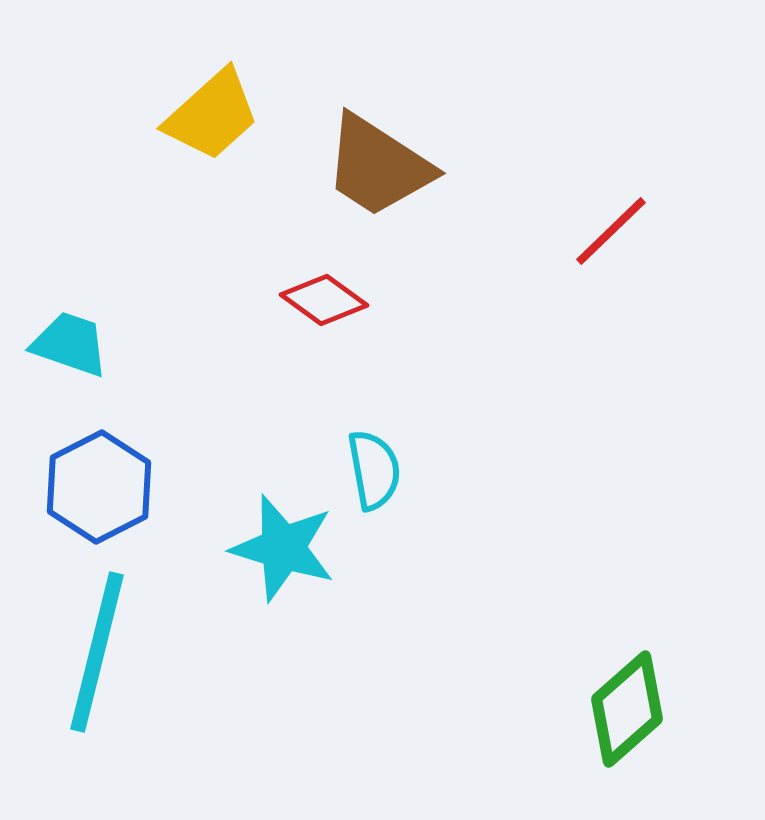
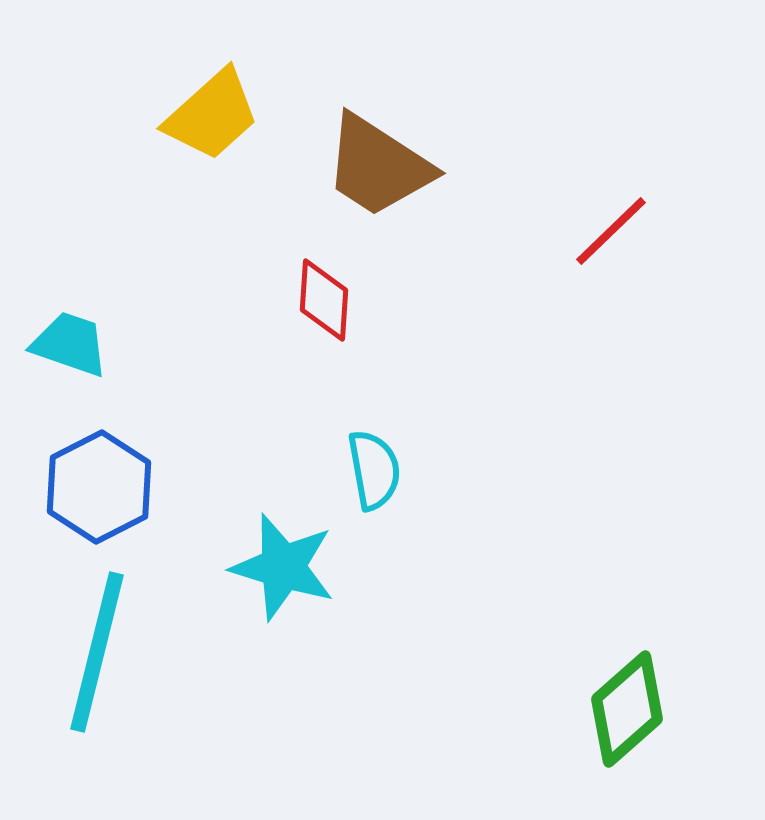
red diamond: rotated 58 degrees clockwise
cyan star: moved 19 px down
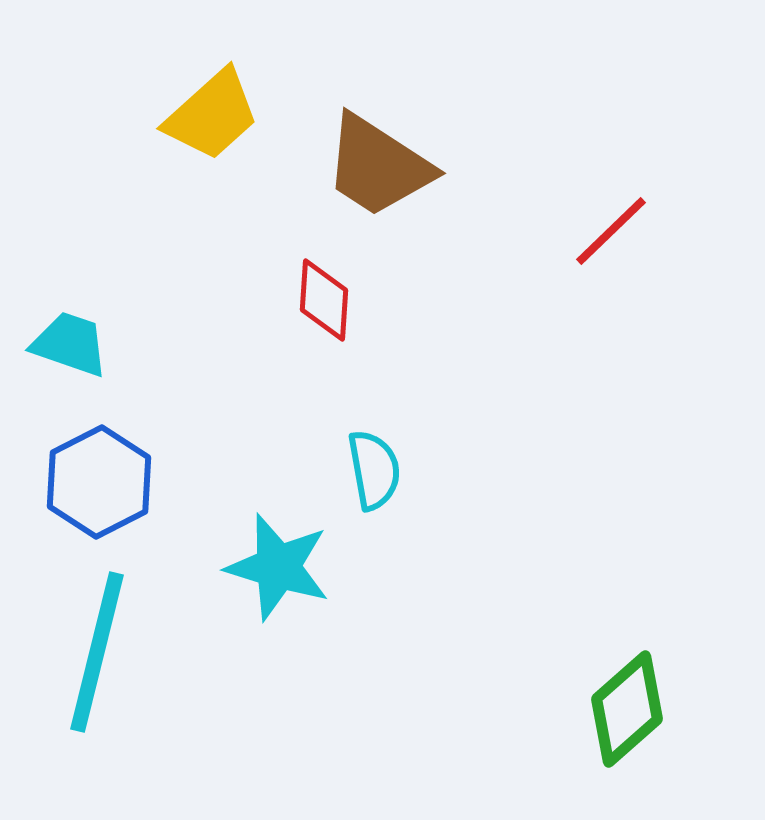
blue hexagon: moved 5 px up
cyan star: moved 5 px left
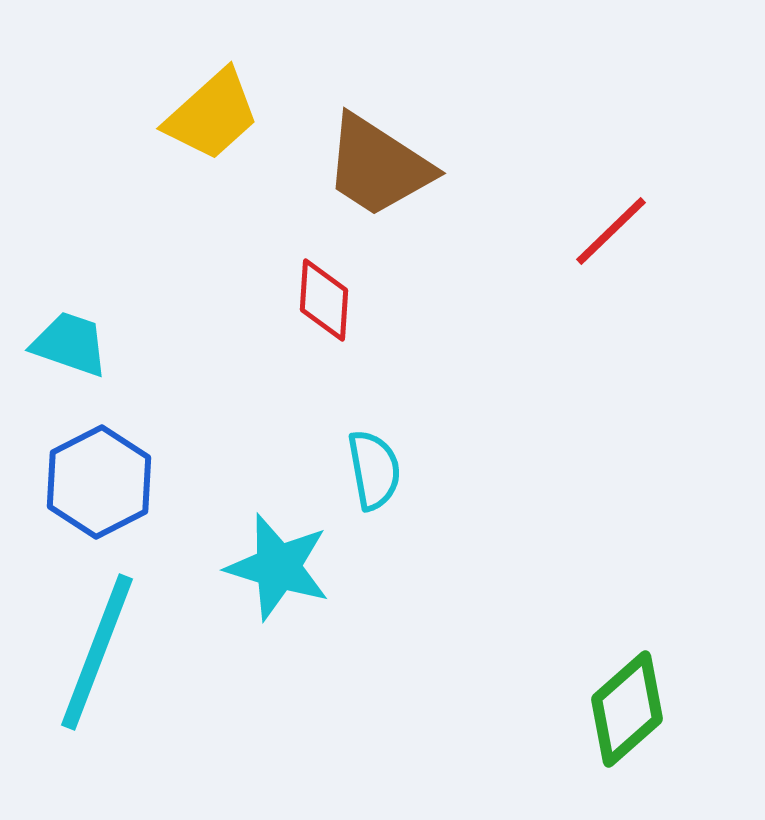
cyan line: rotated 7 degrees clockwise
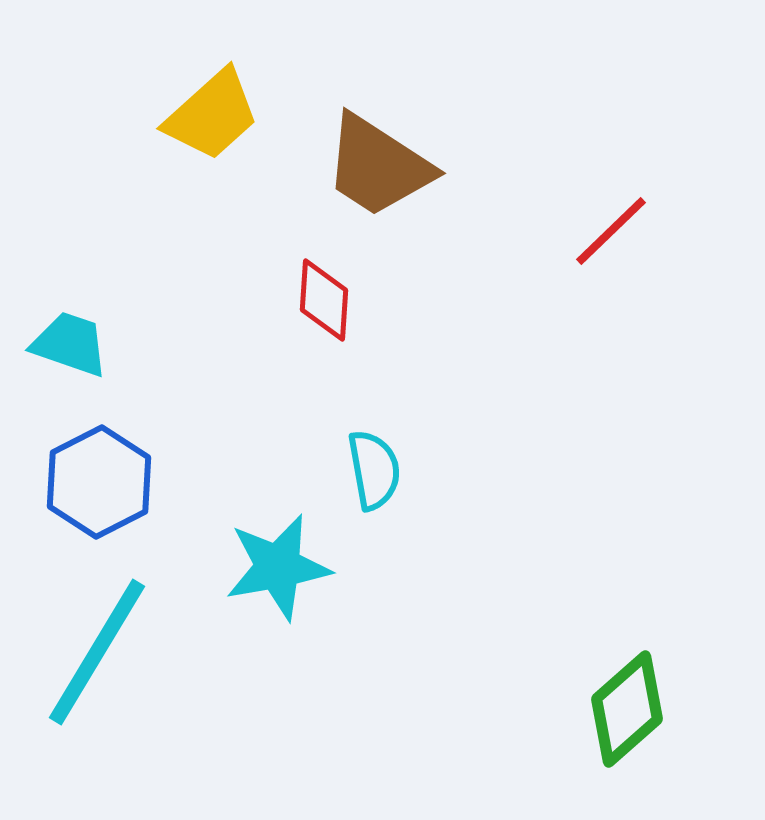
cyan star: rotated 27 degrees counterclockwise
cyan line: rotated 10 degrees clockwise
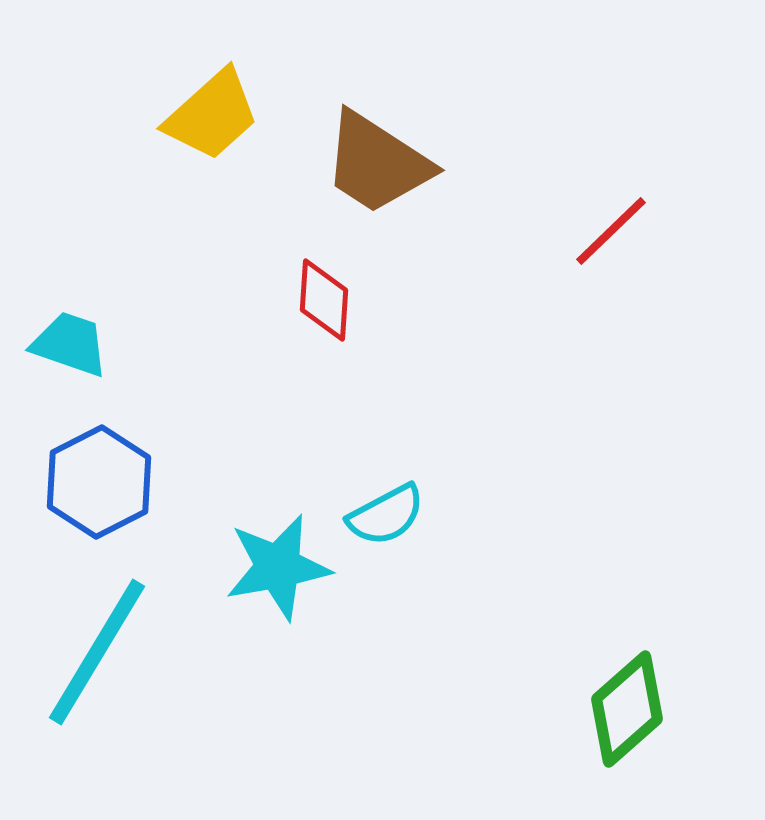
brown trapezoid: moved 1 px left, 3 px up
cyan semicircle: moved 12 px right, 45 px down; rotated 72 degrees clockwise
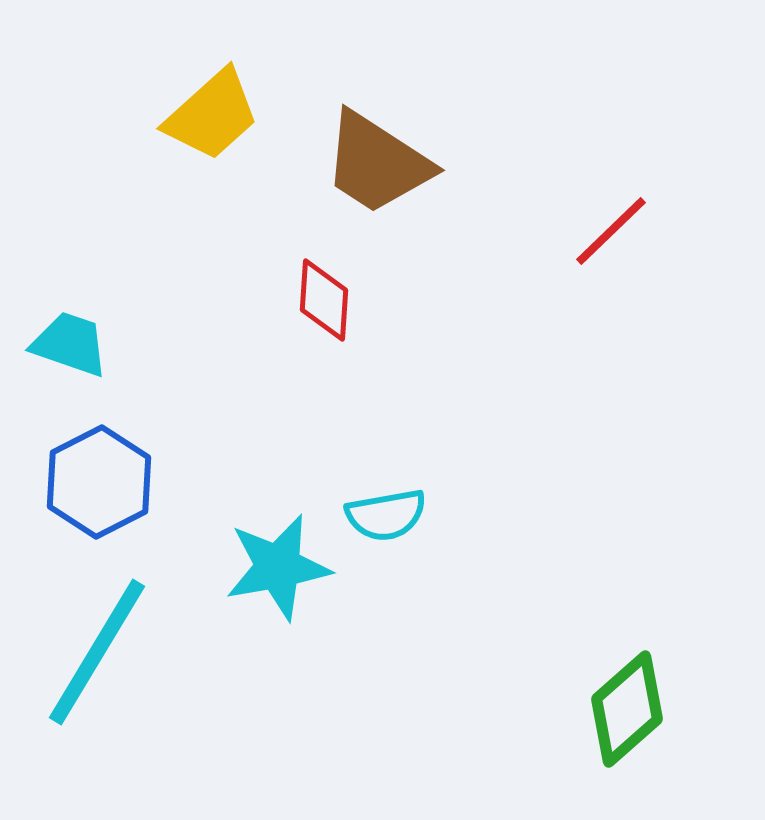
cyan semicircle: rotated 18 degrees clockwise
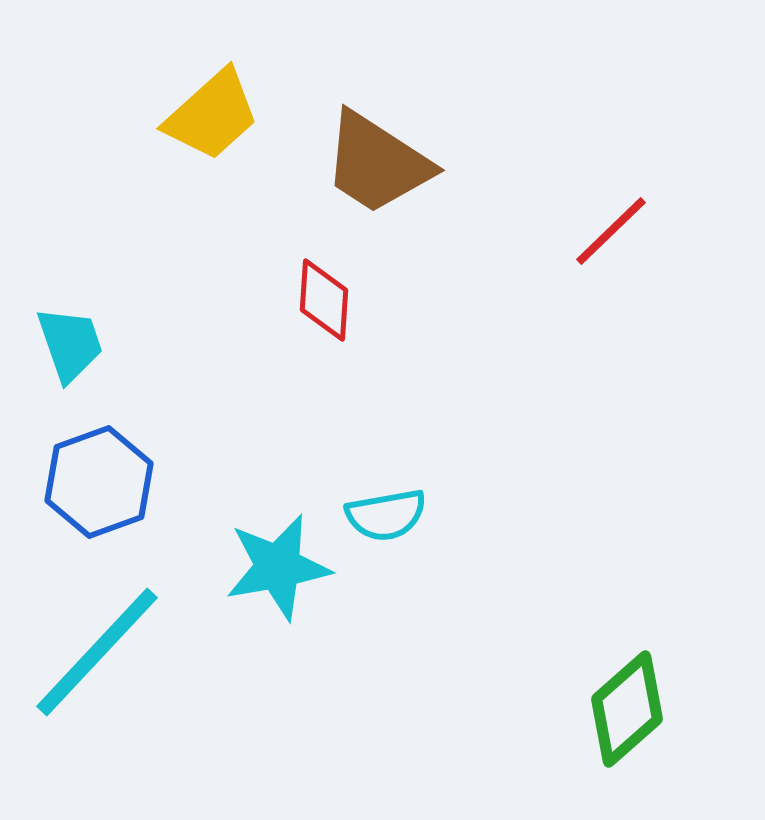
cyan trapezoid: rotated 52 degrees clockwise
blue hexagon: rotated 7 degrees clockwise
cyan line: rotated 12 degrees clockwise
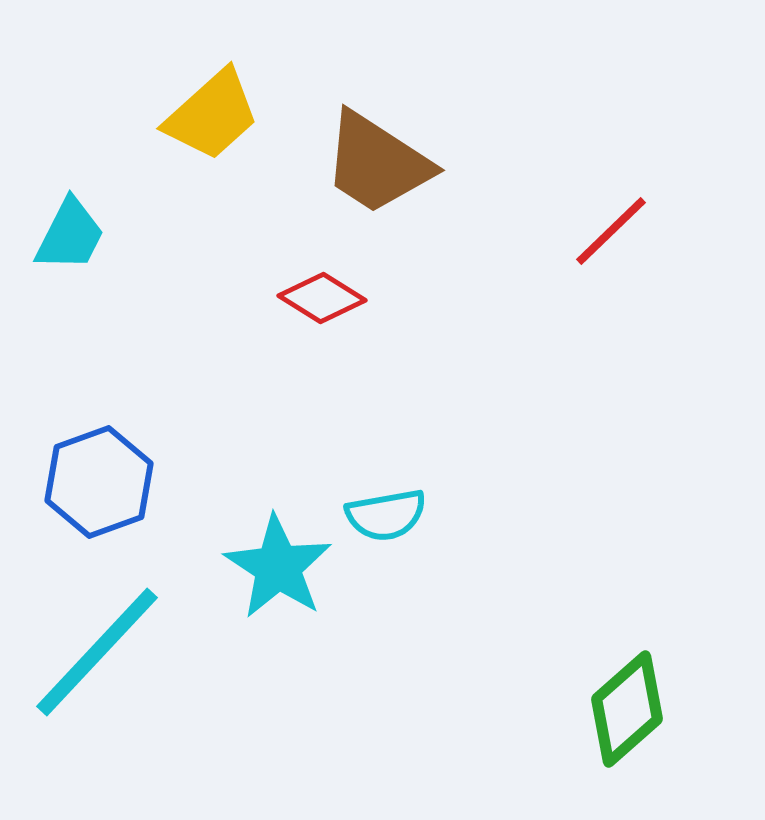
red diamond: moved 2 px left, 2 px up; rotated 62 degrees counterclockwise
cyan trapezoid: moved 109 px up; rotated 46 degrees clockwise
cyan star: rotated 29 degrees counterclockwise
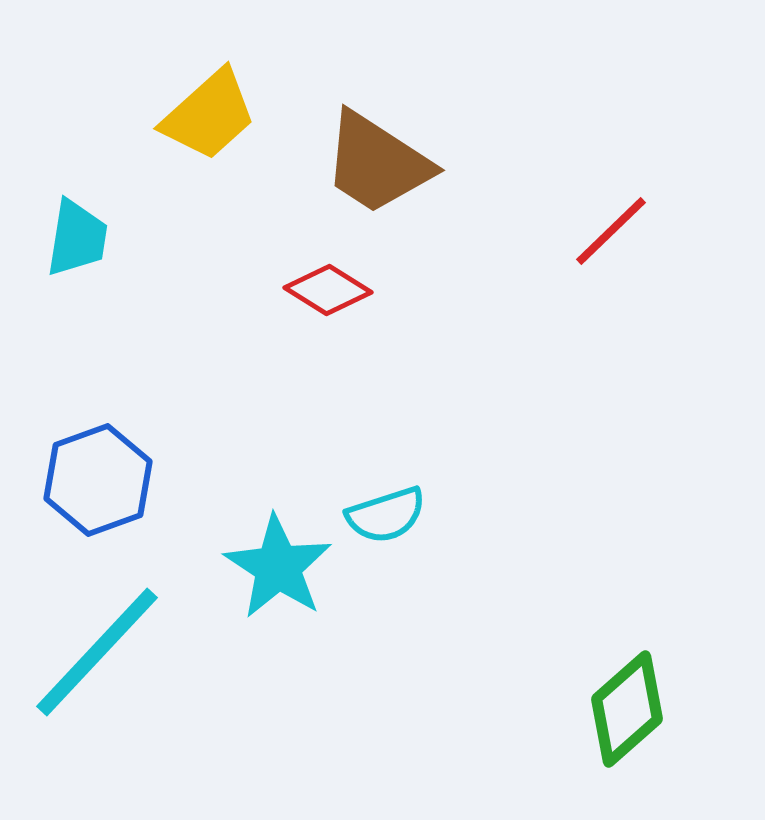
yellow trapezoid: moved 3 px left
cyan trapezoid: moved 7 px right, 3 px down; rotated 18 degrees counterclockwise
red diamond: moved 6 px right, 8 px up
blue hexagon: moved 1 px left, 2 px up
cyan semicircle: rotated 8 degrees counterclockwise
